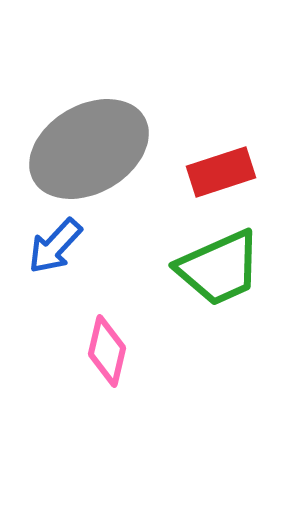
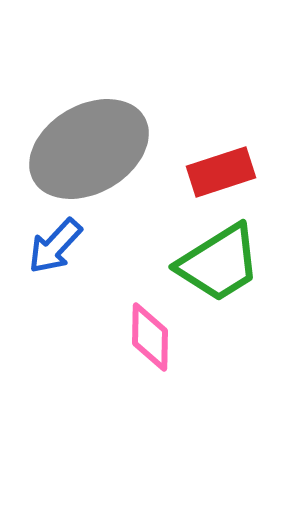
green trapezoid: moved 5 px up; rotated 8 degrees counterclockwise
pink diamond: moved 43 px right, 14 px up; rotated 12 degrees counterclockwise
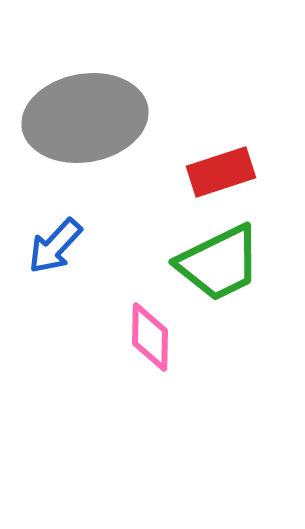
gray ellipse: moved 4 px left, 31 px up; rotated 20 degrees clockwise
green trapezoid: rotated 6 degrees clockwise
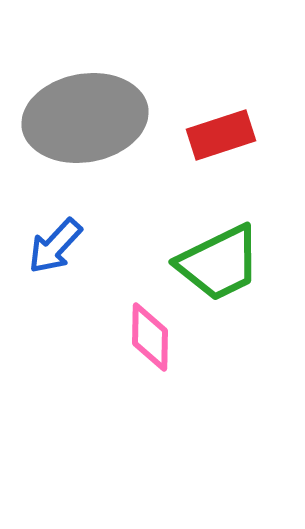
red rectangle: moved 37 px up
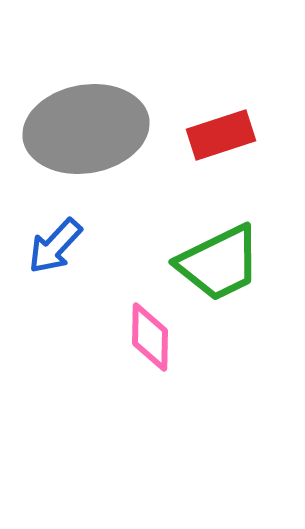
gray ellipse: moved 1 px right, 11 px down
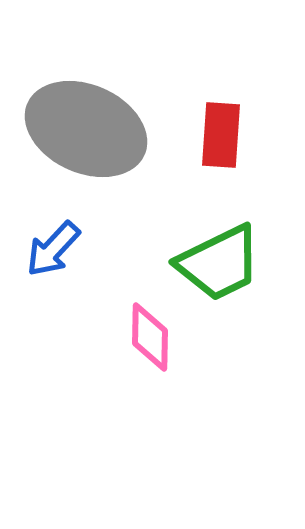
gray ellipse: rotated 34 degrees clockwise
red rectangle: rotated 68 degrees counterclockwise
blue arrow: moved 2 px left, 3 px down
